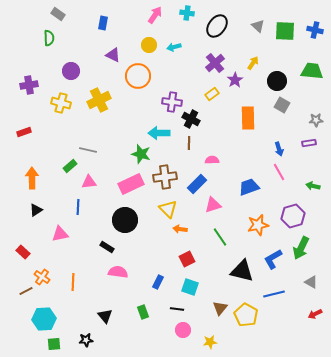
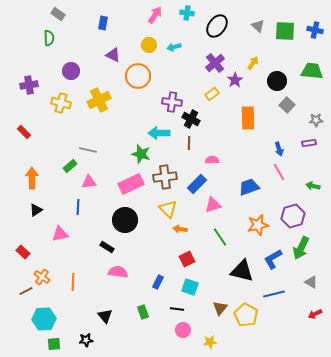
gray square at (282, 105): moved 5 px right; rotated 14 degrees clockwise
red rectangle at (24, 132): rotated 64 degrees clockwise
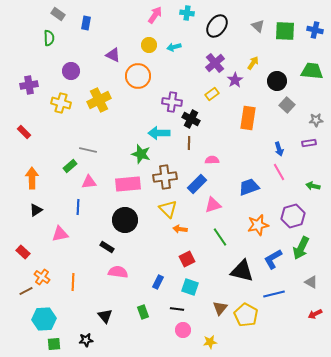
blue rectangle at (103, 23): moved 17 px left
orange rectangle at (248, 118): rotated 10 degrees clockwise
pink rectangle at (131, 184): moved 3 px left; rotated 20 degrees clockwise
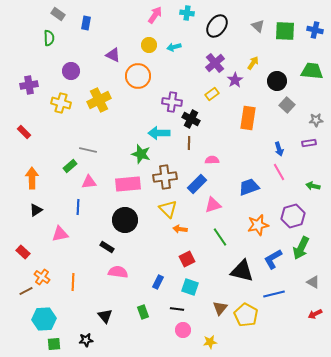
gray triangle at (311, 282): moved 2 px right
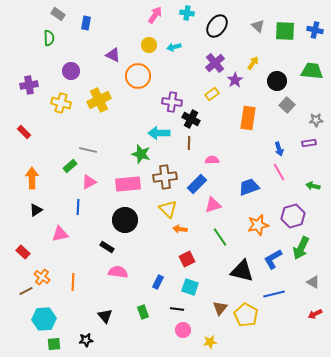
pink triangle at (89, 182): rotated 21 degrees counterclockwise
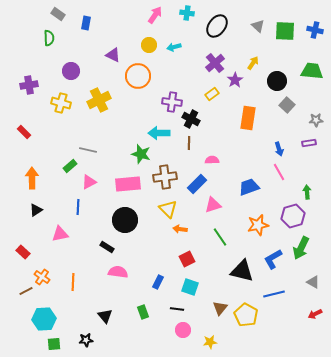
green arrow at (313, 186): moved 6 px left, 6 px down; rotated 72 degrees clockwise
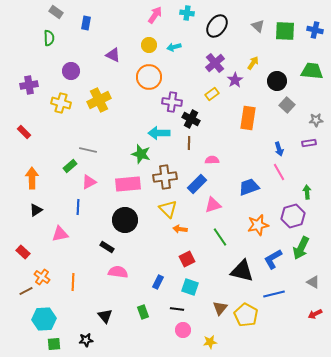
gray rectangle at (58, 14): moved 2 px left, 2 px up
orange circle at (138, 76): moved 11 px right, 1 px down
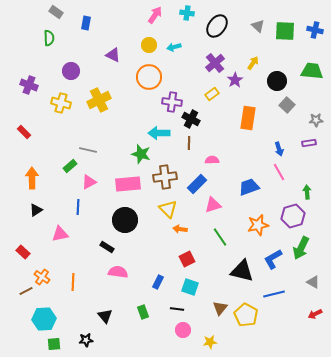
purple cross at (29, 85): rotated 30 degrees clockwise
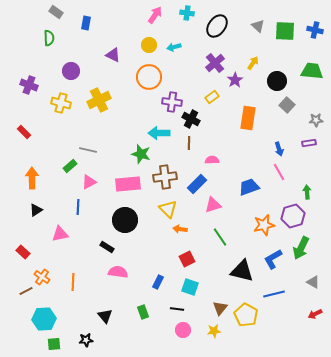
yellow rectangle at (212, 94): moved 3 px down
orange star at (258, 225): moved 6 px right
yellow star at (210, 342): moved 4 px right, 11 px up
